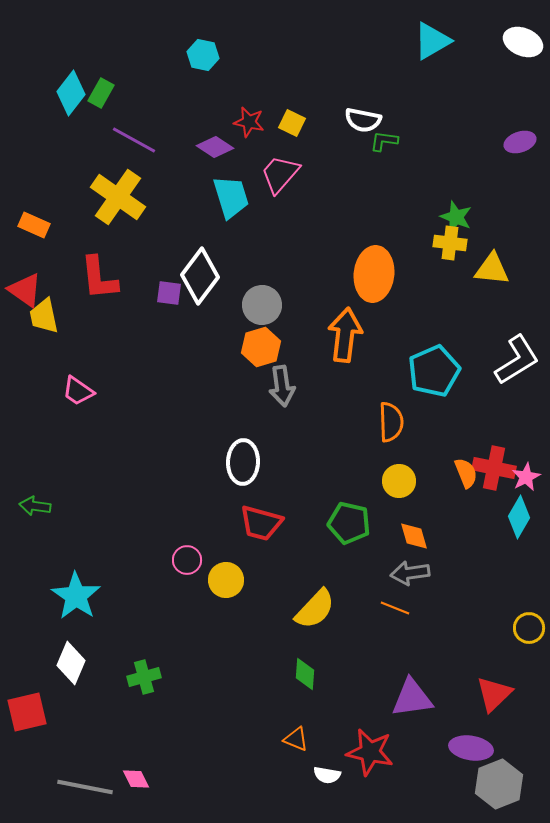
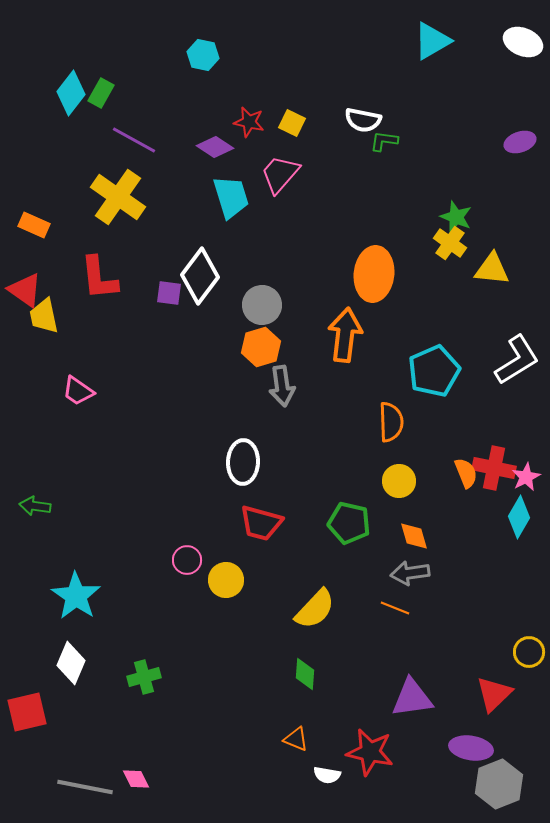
yellow cross at (450, 243): rotated 28 degrees clockwise
yellow circle at (529, 628): moved 24 px down
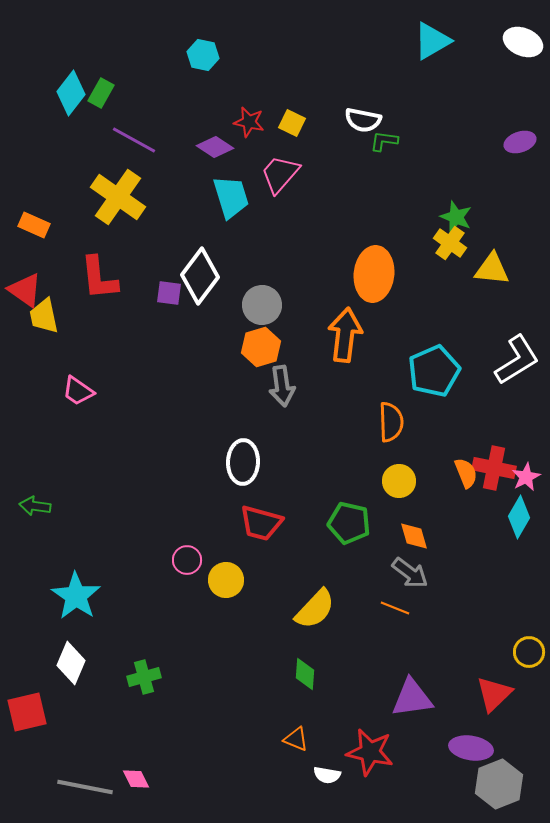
gray arrow at (410, 573): rotated 135 degrees counterclockwise
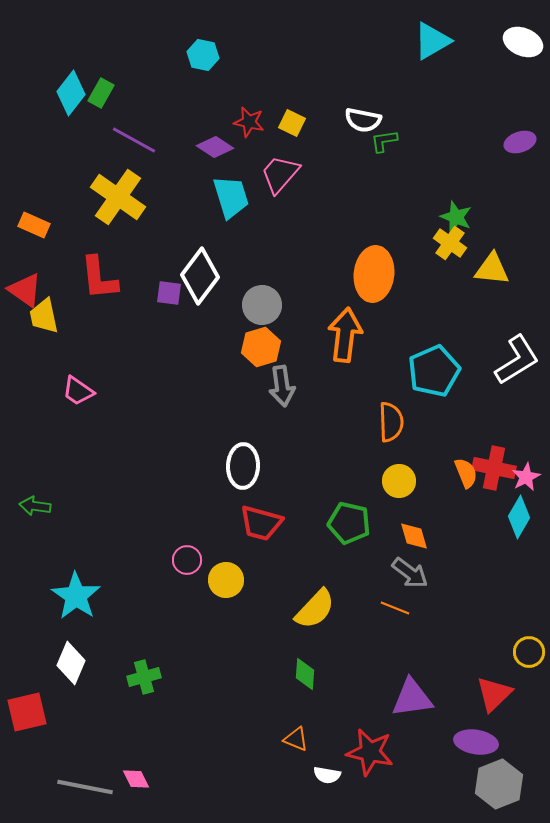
green L-shape at (384, 141): rotated 16 degrees counterclockwise
white ellipse at (243, 462): moved 4 px down
purple ellipse at (471, 748): moved 5 px right, 6 px up
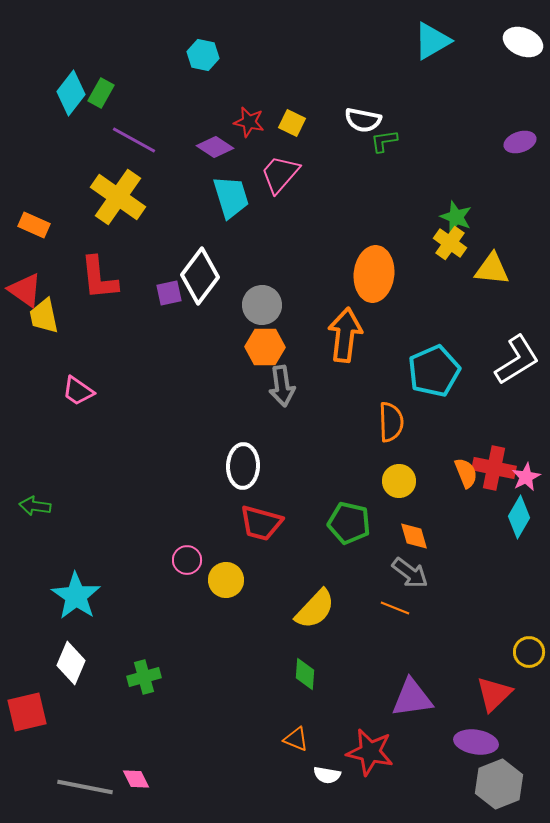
purple square at (169, 293): rotated 20 degrees counterclockwise
orange hexagon at (261, 347): moved 4 px right; rotated 18 degrees clockwise
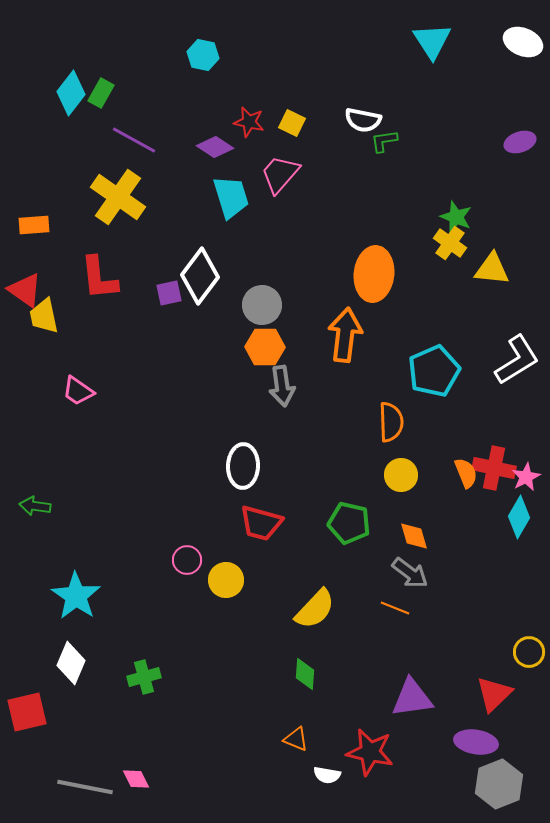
cyan triangle at (432, 41): rotated 33 degrees counterclockwise
orange rectangle at (34, 225): rotated 28 degrees counterclockwise
yellow circle at (399, 481): moved 2 px right, 6 px up
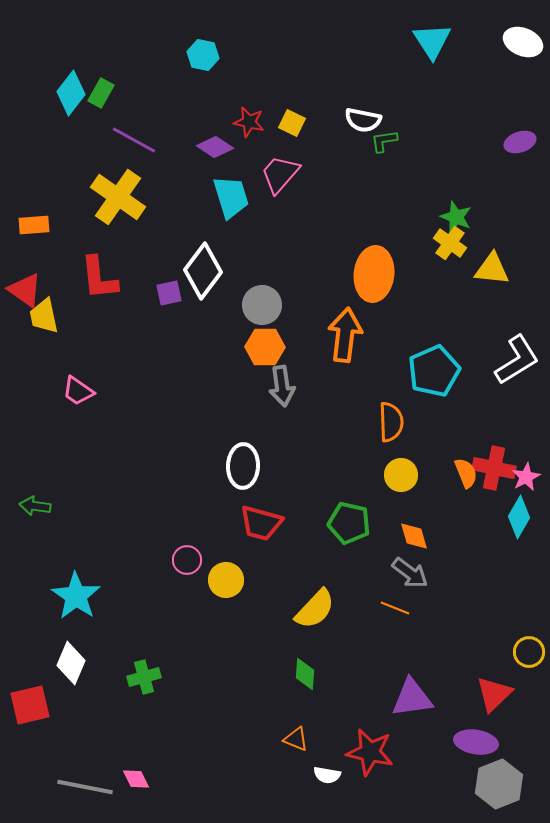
white diamond at (200, 276): moved 3 px right, 5 px up
red square at (27, 712): moved 3 px right, 7 px up
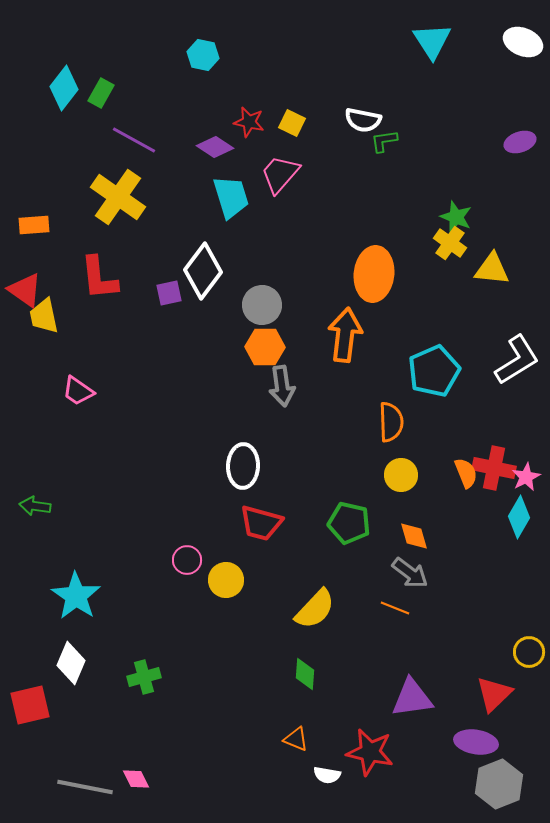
cyan diamond at (71, 93): moved 7 px left, 5 px up
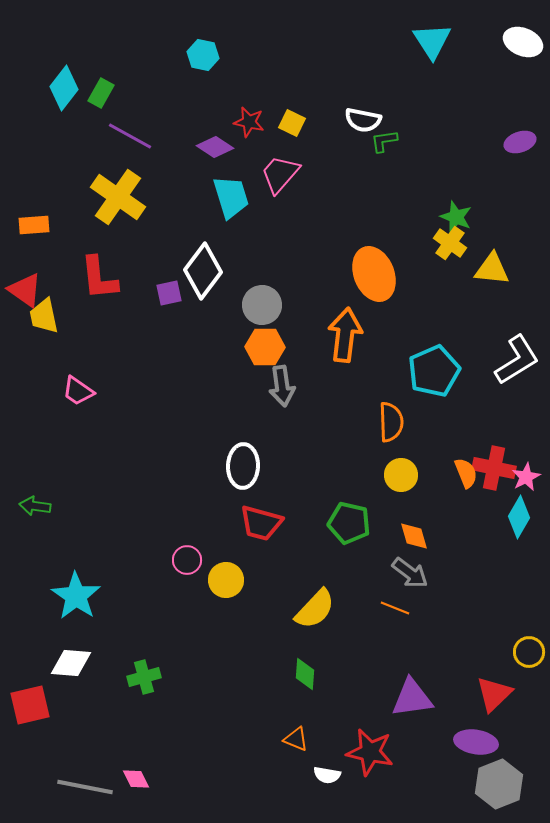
purple line at (134, 140): moved 4 px left, 4 px up
orange ellipse at (374, 274): rotated 28 degrees counterclockwise
white diamond at (71, 663): rotated 72 degrees clockwise
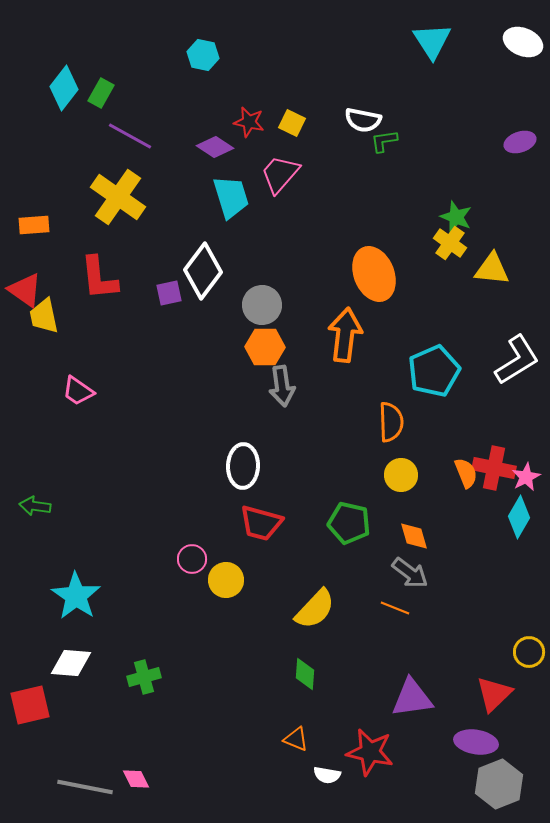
pink circle at (187, 560): moved 5 px right, 1 px up
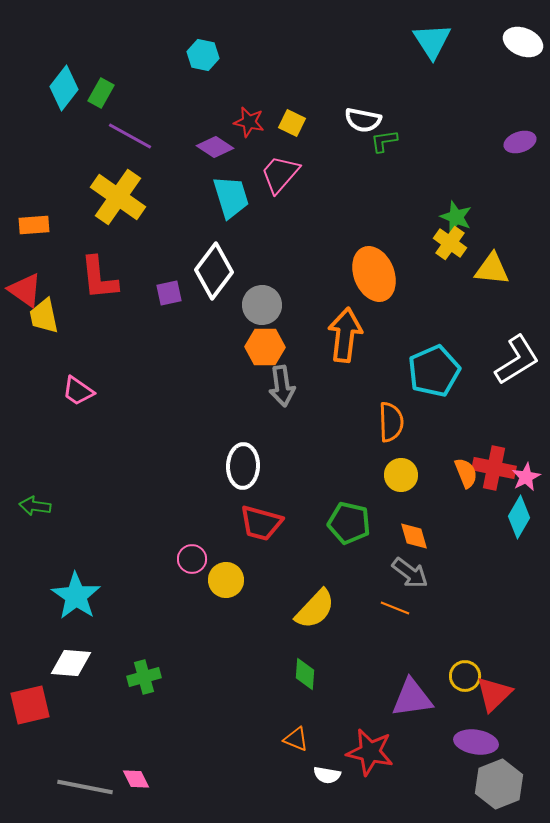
white diamond at (203, 271): moved 11 px right
yellow circle at (529, 652): moved 64 px left, 24 px down
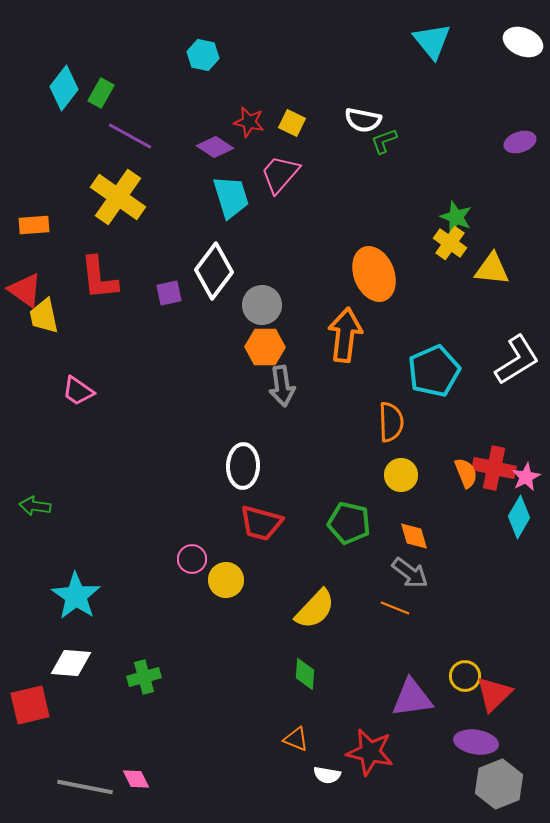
cyan triangle at (432, 41): rotated 6 degrees counterclockwise
green L-shape at (384, 141): rotated 12 degrees counterclockwise
